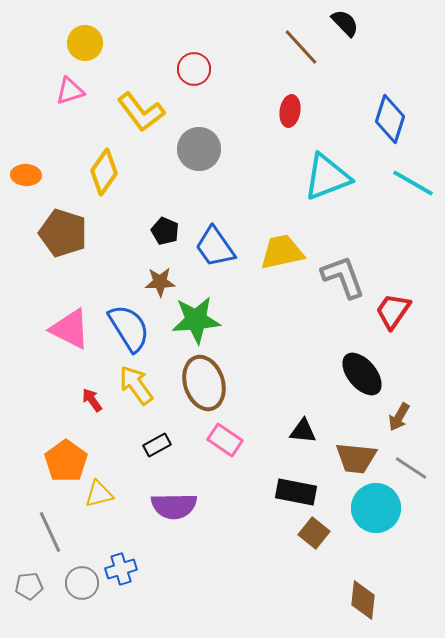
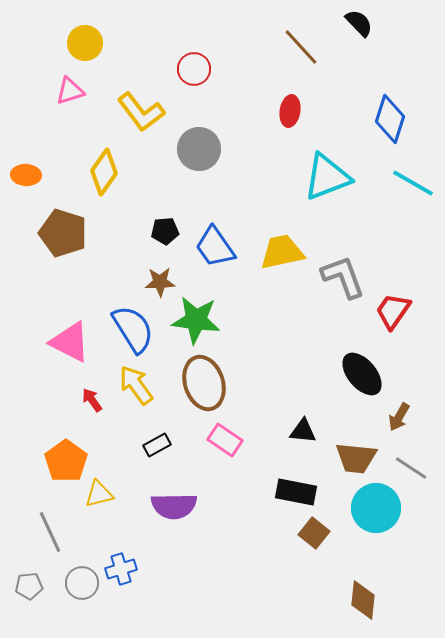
black semicircle at (345, 23): moved 14 px right
black pentagon at (165, 231): rotated 28 degrees counterclockwise
green star at (196, 320): rotated 12 degrees clockwise
blue semicircle at (129, 328): moved 4 px right, 1 px down
pink triangle at (70, 329): moved 13 px down
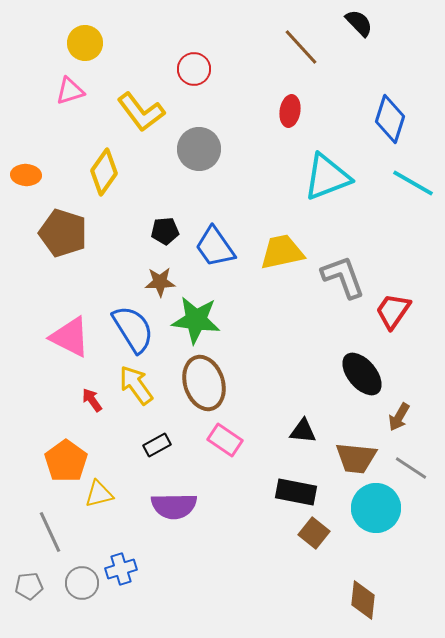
pink triangle at (70, 342): moved 5 px up
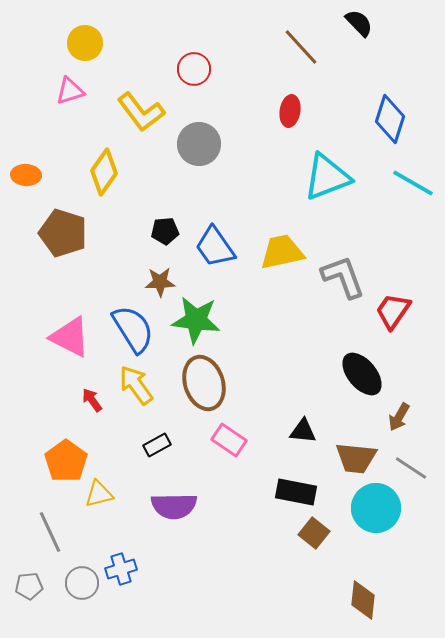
gray circle at (199, 149): moved 5 px up
pink rectangle at (225, 440): moved 4 px right
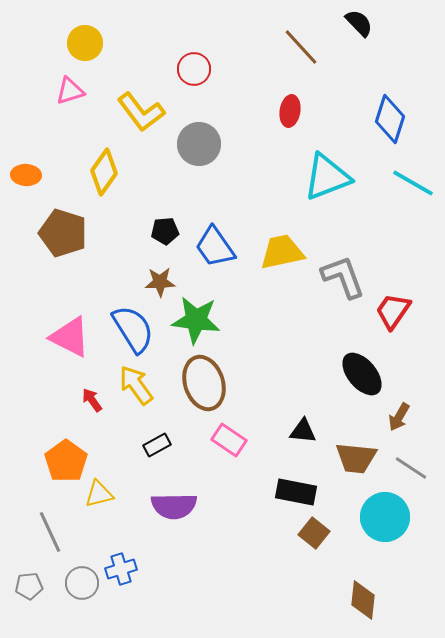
cyan circle at (376, 508): moved 9 px right, 9 px down
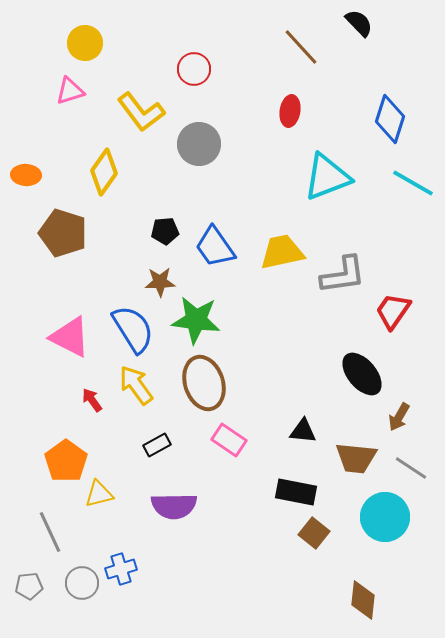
gray L-shape at (343, 277): moved 2 px up; rotated 102 degrees clockwise
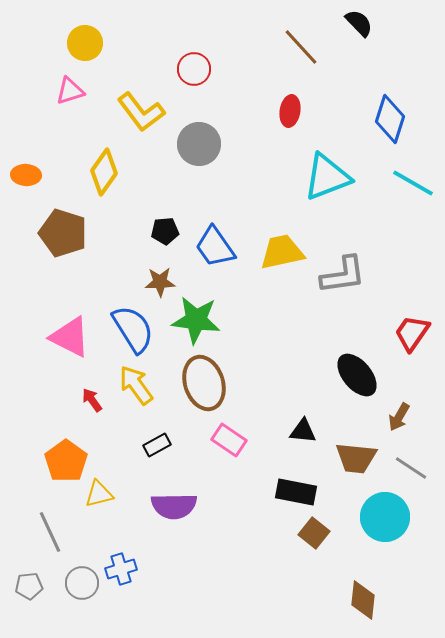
red trapezoid at (393, 311): moved 19 px right, 22 px down
black ellipse at (362, 374): moved 5 px left, 1 px down
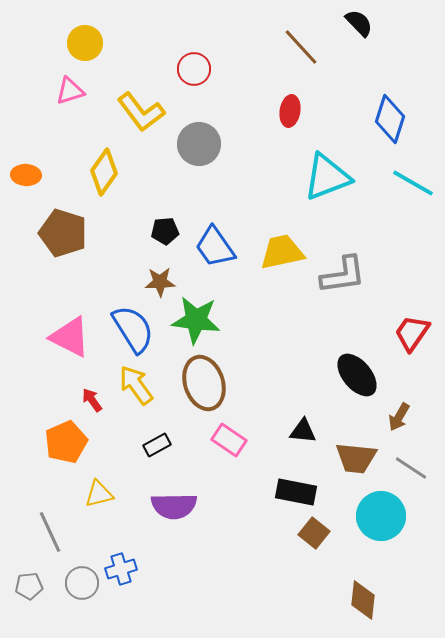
orange pentagon at (66, 461): moved 19 px up; rotated 12 degrees clockwise
cyan circle at (385, 517): moved 4 px left, 1 px up
